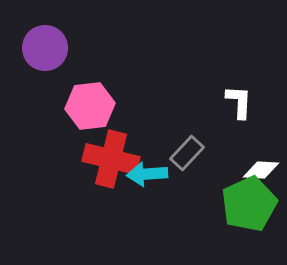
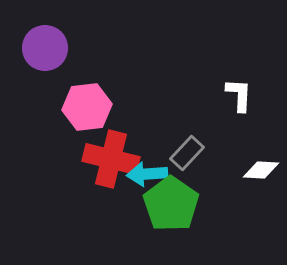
white L-shape: moved 7 px up
pink hexagon: moved 3 px left, 1 px down
green pentagon: moved 78 px left; rotated 12 degrees counterclockwise
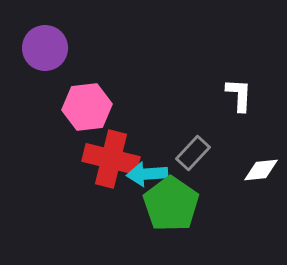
gray rectangle: moved 6 px right
white diamond: rotated 9 degrees counterclockwise
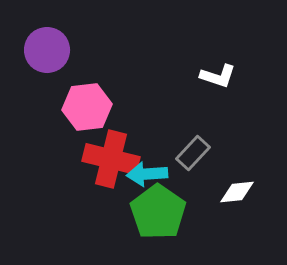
purple circle: moved 2 px right, 2 px down
white L-shape: moved 21 px left, 19 px up; rotated 105 degrees clockwise
white diamond: moved 24 px left, 22 px down
green pentagon: moved 13 px left, 8 px down
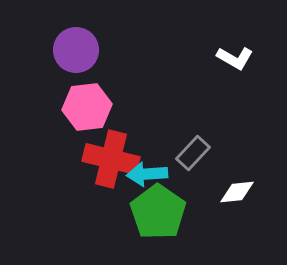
purple circle: moved 29 px right
white L-shape: moved 17 px right, 18 px up; rotated 12 degrees clockwise
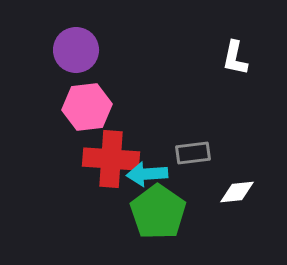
white L-shape: rotated 72 degrees clockwise
gray rectangle: rotated 40 degrees clockwise
red cross: rotated 10 degrees counterclockwise
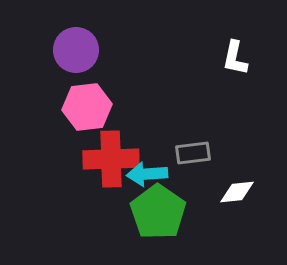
red cross: rotated 6 degrees counterclockwise
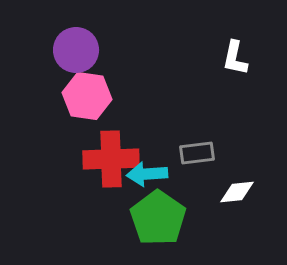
pink hexagon: moved 11 px up; rotated 15 degrees clockwise
gray rectangle: moved 4 px right
green pentagon: moved 6 px down
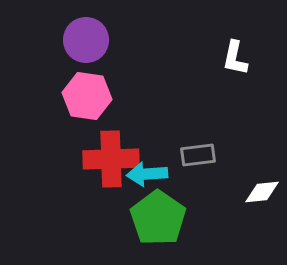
purple circle: moved 10 px right, 10 px up
gray rectangle: moved 1 px right, 2 px down
white diamond: moved 25 px right
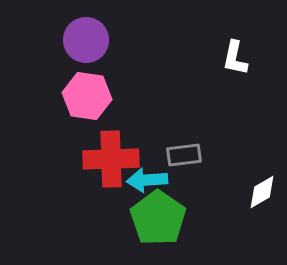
gray rectangle: moved 14 px left
cyan arrow: moved 6 px down
white diamond: rotated 24 degrees counterclockwise
